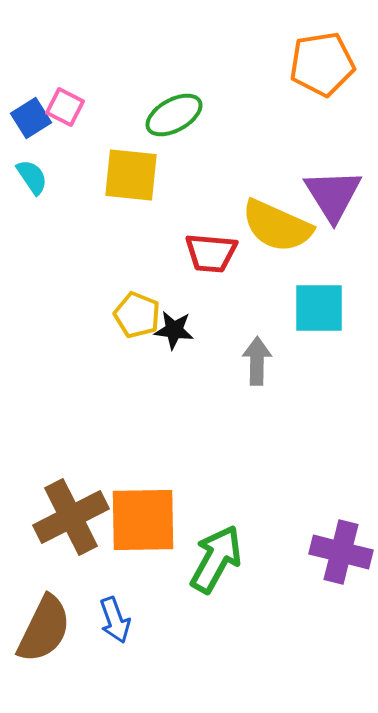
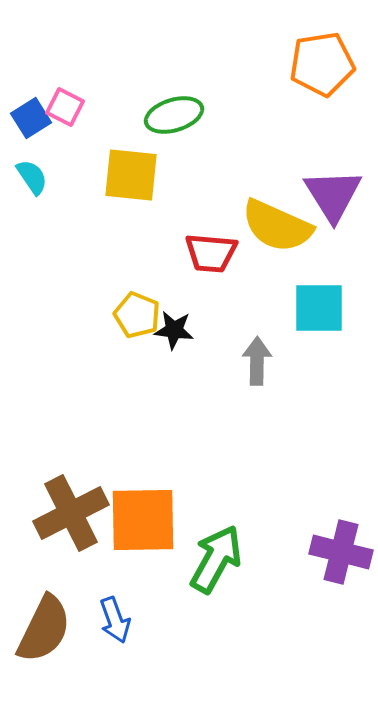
green ellipse: rotated 12 degrees clockwise
brown cross: moved 4 px up
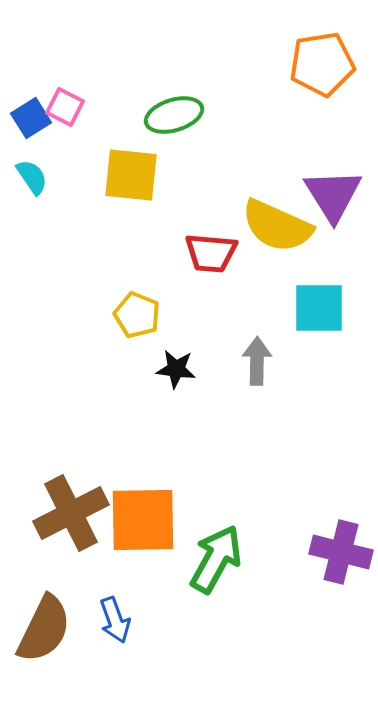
black star: moved 2 px right, 39 px down
